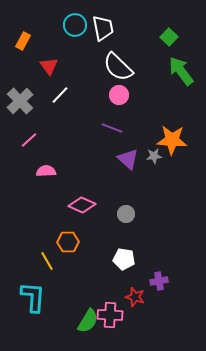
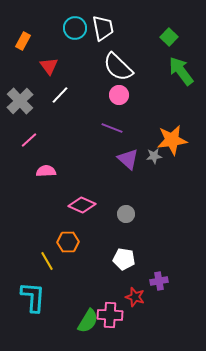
cyan circle: moved 3 px down
orange star: rotated 12 degrees counterclockwise
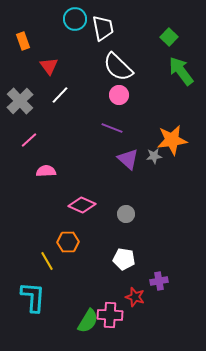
cyan circle: moved 9 px up
orange rectangle: rotated 48 degrees counterclockwise
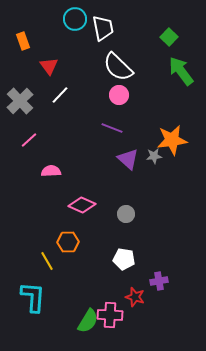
pink semicircle: moved 5 px right
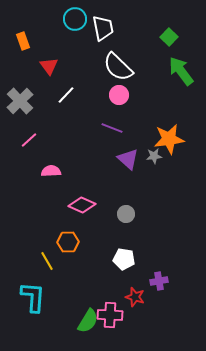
white line: moved 6 px right
orange star: moved 3 px left, 1 px up
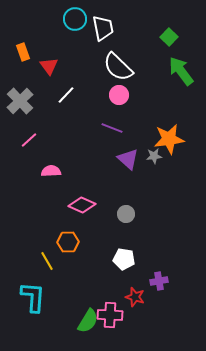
orange rectangle: moved 11 px down
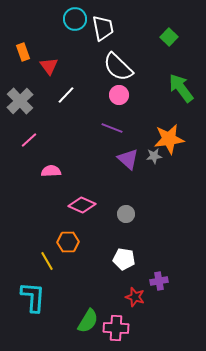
green arrow: moved 17 px down
pink cross: moved 6 px right, 13 px down
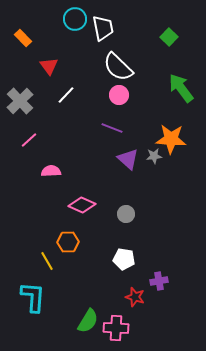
orange rectangle: moved 14 px up; rotated 24 degrees counterclockwise
orange star: moved 2 px right; rotated 12 degrees clockwise
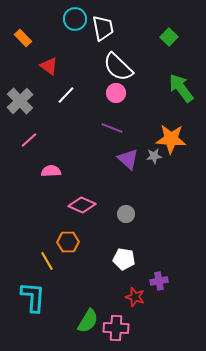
red triangle: rotated 18 degrees counterclockwise
pink circle: moved 3 px left, 2 px up
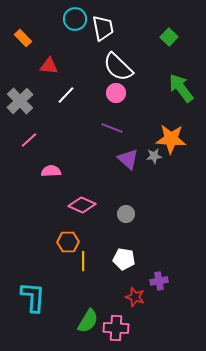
red triangle: rotated 30 degrees counterclockwise
yellow line: moved 36 px right; rotated 30 degrees clockwise
